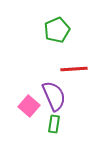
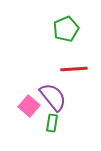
green pentagon: moved 9 px right, 1 px up
purple semicircle: moved 1 px left, 1 px down; rotated 16 degrees counterclockwise
green rectangle: moved 2 px left, 1 px up
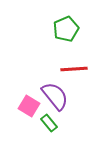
purple semicircle: moved 2 px right, 1 px up
pink square: rotated 10 degrees counterclockwise
green rectangle: moved 3 px left; rotated 48 degrees counterclockwise
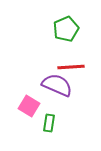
red line: moved 3 px left, 2 px up
purple semicircle: moved 2 px right, 11 px up; rotated 28 degrees counterclockwise
green rectangle: rotated 48 degrees clockwise
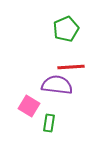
purple semicircle: rotated 16 degrees counterclockwise
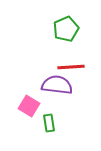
green rectangle: rotated 18 degrees counterclockwise
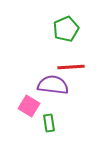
purple semicircle: moved 4 px left
